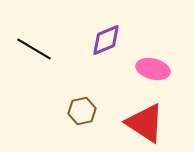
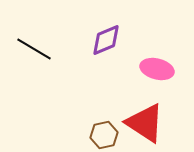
pink ellipse: moved 4 px right
brown hexagon: moved 22 px right, 24 px down
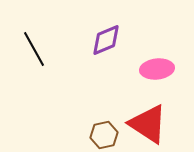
black line: rotated 30 degrees clockwise
pink ellipse: rotated 20 degrees counterclockwise
red triangle: moved 3 px right, 1 px down
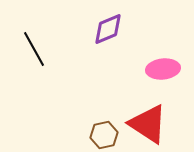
purple diamond: moved 2 px right, 11 px up
pink ellipse: moved 6 px right
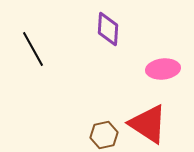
purple diamond: rotated 64 degrees counterclockwise
black line: moved 1 px left
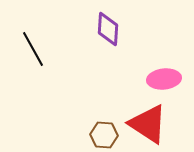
pink ellipse: moved 1 px right, 10 px down
brown hexagon: rotated 16 degrees clockwise
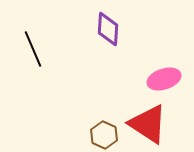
black line: rotated 6 degrees clockwise
pink ellipse: rotated 12 degrees counterclockwise
brown hexagon: rotated 20 degrees clockwise
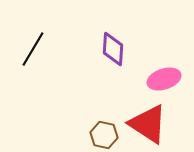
purple diamond: moved 5 px right, 20 px down
black line: rotated 54 degrees clockwise
brown hexagon: rotated 12 degrees counterclockwise
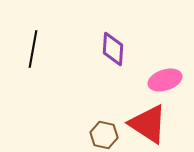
black line: rotated 21 degrees counterclockwise
pink ellipse: moved 1 px right, 1 px down
